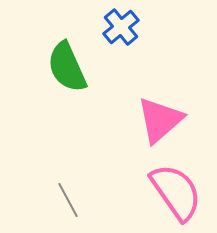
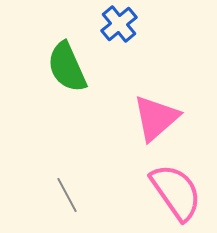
blue cross: moved 2 px left, 3 px up
pink triangle: moved 4 px left, 2 px up
gray line: moved 1 px left, 5 px up
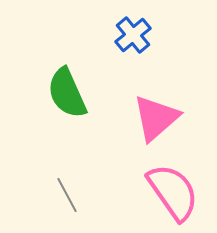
blue cross: moved 14 px right, 11 px down
green semicircle: moved 26 px down
pink semicircle: moved 3 px left
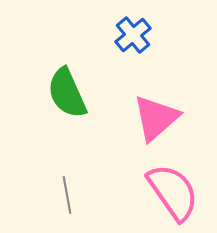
gray line: rotated 18 degrees clockwise
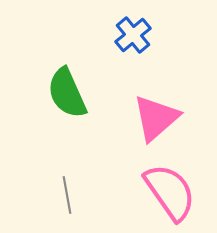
pink semicircle: moved 3 px left
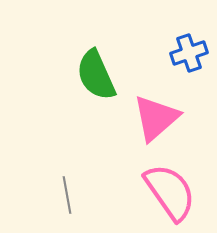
blue cross: moved 56 px right, 18 px down; rotated 21 degrees clockwise
green semicircle: moved 29 px right, 18 px up
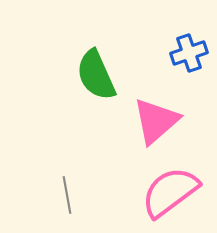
pink triangle: moved 3 px down
pink semicircle: rotated 92 degrees counterclockwise
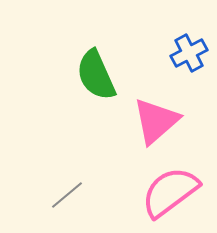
blue cross: rotated 9 degrees counterclockwise
gray line: rotated 60 degrees clockwise
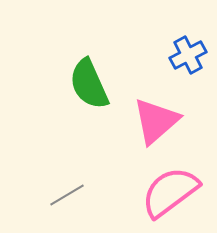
blue cross: moved 1 px left, 2 px down
green semicircle: moved 7 px left, 9 px down
gray line: rotated 9 degrees clockwise
